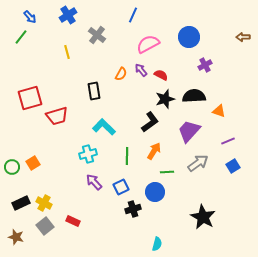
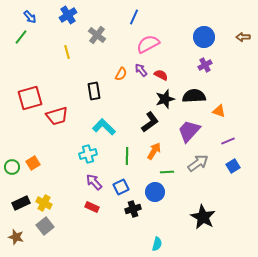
blue line at (133, 15): moved 1 px right, 2 px down
blue circle at (189, 37): moved 15 px right
red rectangle at (73, 221): moved 19 px right, 14 px up
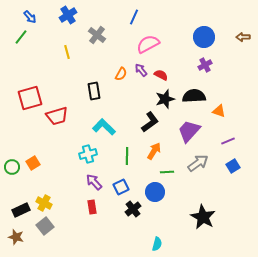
black rectangle at (21, 203): moved 7 px down
red rectangle at (92, 207): rotated 56 degrees clockwise
black cross at (133, 209): rotated 21 degrees counterclockwise
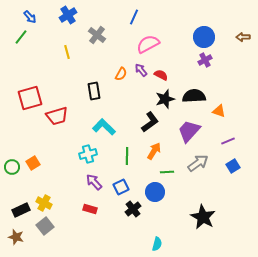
purple cross at (205, 65): moved 5 px up
red rectangle at (92, 207): moved 2 px left, 2 px down; rotated 64 degrees counterclockwise
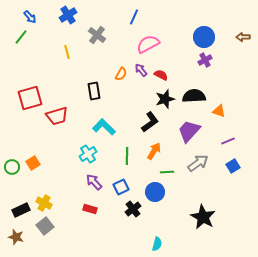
cyan cross at (88, 154): rotated 18 degrees counterclockwise
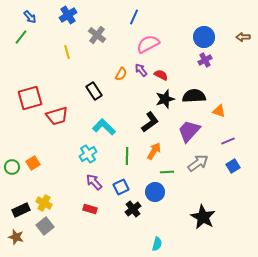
black rectangle at (94, 91): rotated 24 degrees counterclockwise
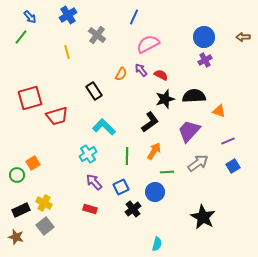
green circle at (12, 167): moved 5 px right, 8 px down
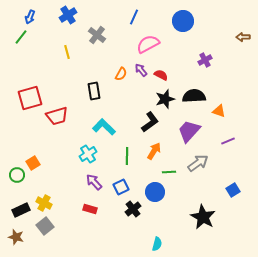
blue arrow at (30, 17): rotated 64 degrees clockwise
blue circle at (204, 37): moved 21 px left, 16 px up
black rectangle at (94, 91): rotated 24 degrees clockwise
blue square at (233, 166): moved 24 px down
green line at (167, 172): moved 2 px right
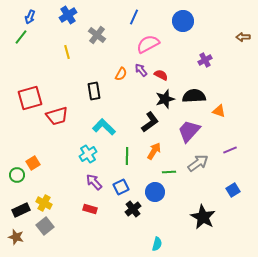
purple line at (228, 141): moved 2 px right, 9 px down
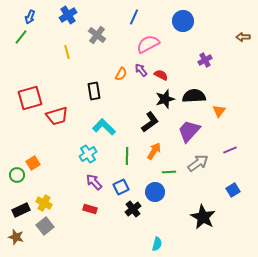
orange triangle at (219, 111): rotated 48 degrees clockwise
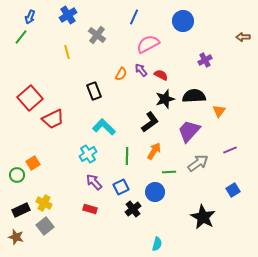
black rectangle at (94, 91): rotated 12 degrees counterclockwise
red square at (30, 98): rotated 25 degrees counterclockwise
red trapezoid at (57, 116): moved 4 px left, 3 px down; rotated 10 degrees counterclockwise
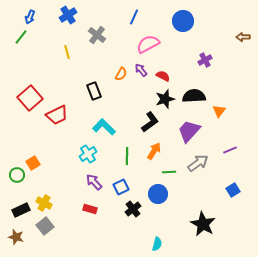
red semicircle at (161, 75): moved 2 px right, 1 px down
red trapezoid at (53, 119): moved 4 px right, 4 px up
blue circle at (155, 192): moved 3 px right, 2 px down
black star at (203, 217): moved 7 px down
